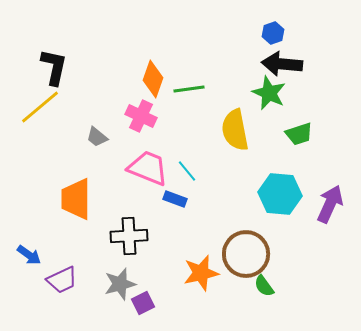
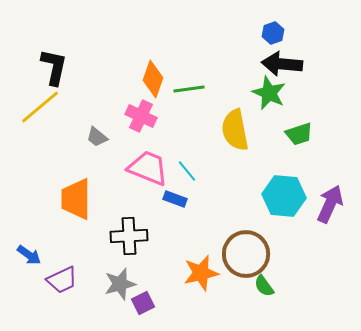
cyan hexagon: moved 4 px right, 2 px down
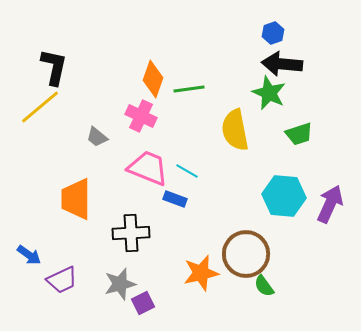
cyan line: rotated 20 degrees counterclockwise
black cross: moved 2 px right, 3 px up
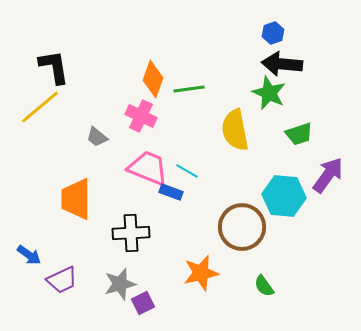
black L-shape: rotated 21 degrees counterclockwise
blue rectangle: moved 4 px left, 7 px up
purple arrow: moved 2 px left, 29 px up; rotated 12 degrees clockwise
brown circle: moved 4 px left, 27 px up
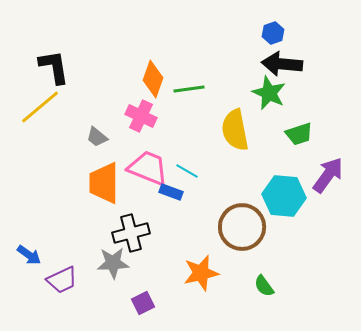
orange trapezoid: moved 28 px right, 16 px up
black cross: rotated 12 degrees counterclockwise
gray star: moved 7 px left, 21 px up; rotated 12 degrees clockwise
